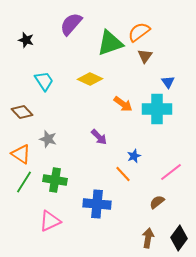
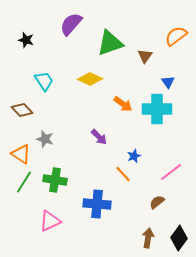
orange semicircle: moved 37 px right, 4 px down
brown diamond: moved 2 px up
gray star: moved 3 px left
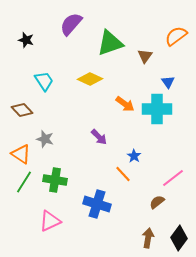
orange arrow: moved 2 px right
blue star: rotated 16 degrees counterclockwise
pink line: moved 2 px right, 6 px down
blue cross: rotated 12 degrees clockwise
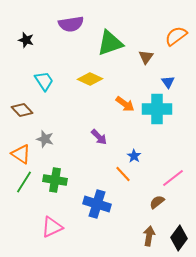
purple semicircle: rotated 140 degrees counterclockwise
brown triangle: moved 1 px right, 1 px down
pink triangle: moved 2 px right, 6 px down
brown arrow: moved 1 px right, 2 px up
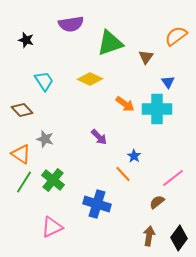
green cross: moved 2 px left; rotated 30 degrees clockwise
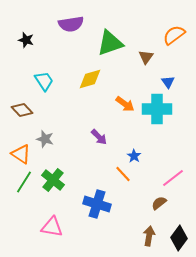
orange semicircle: moved 2 px left, 1 px up
yellow diamond: rotated 40 degrees counterclockwise
brown semicircle: moved 2 px right, 1 px down
pink triangle: rotated 35 degrees clockwise
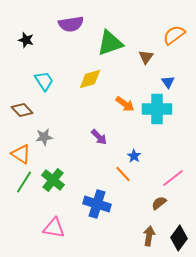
gray star: moved 1 px left, 2 px up; rotated 24 degrees counterclockwise
pink triangle: moved 2 px right, 1 px down
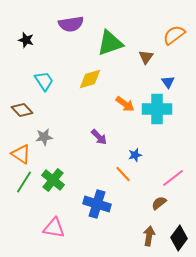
blue star: moved 1 px right, 1 px up; rotated 24 degrees clockwise
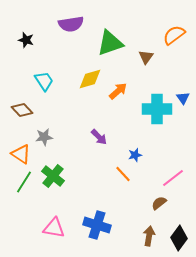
blue triangle: moved 15 px right, 16 px down
orange arrow: moved 7 px left, 13 px up; rotated 78 degrees counterclockwise
green cross: moved 4 px up
blue cross: moved 21 px down
